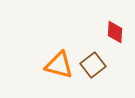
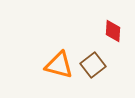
red diamond: moved 2 px left, 1 px up
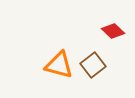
red diamond: rotated 50 degrees counterclockwise
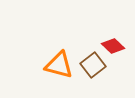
red diamond: moved 15 px down
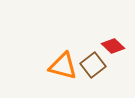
orange triangle: moved 4 px right, 1 px down
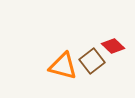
brown square: moved 1 px left, 4 px up
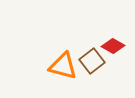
red diamond: rotated 15 degrees counterclockwise
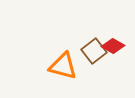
brown square: moved 2 px right, 10 px up
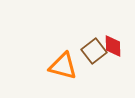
red diamond: rotated 60 degrees clockwise
